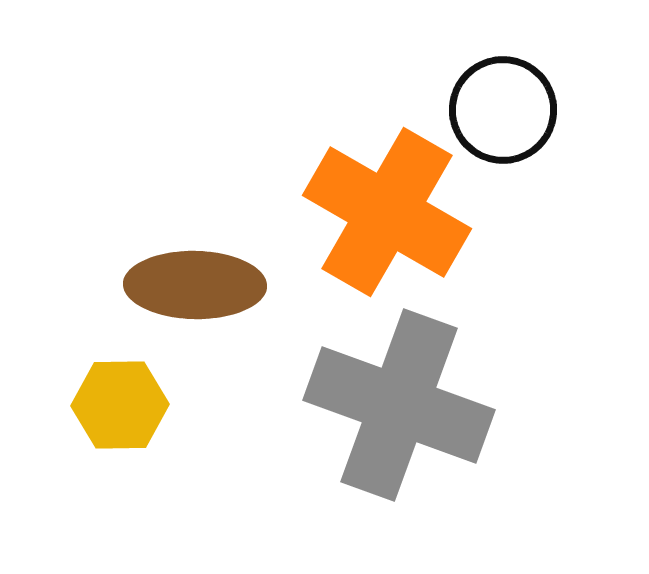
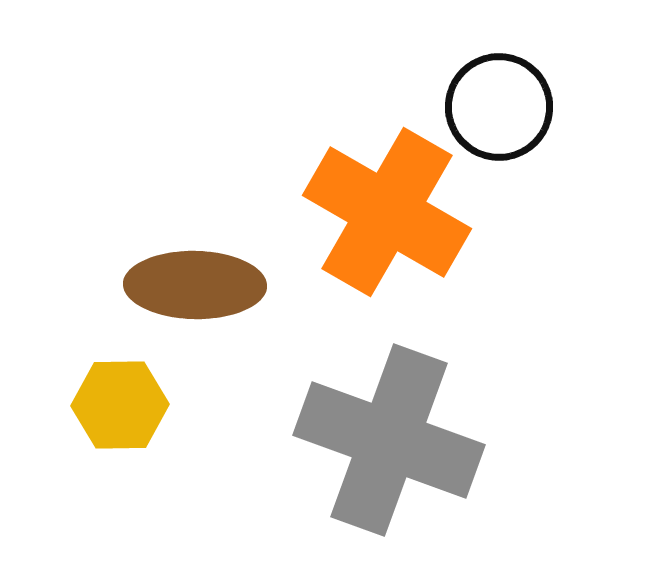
black circle: moved 4 px left, 3 px up
gray cross: moved 10 px left, 35 px down
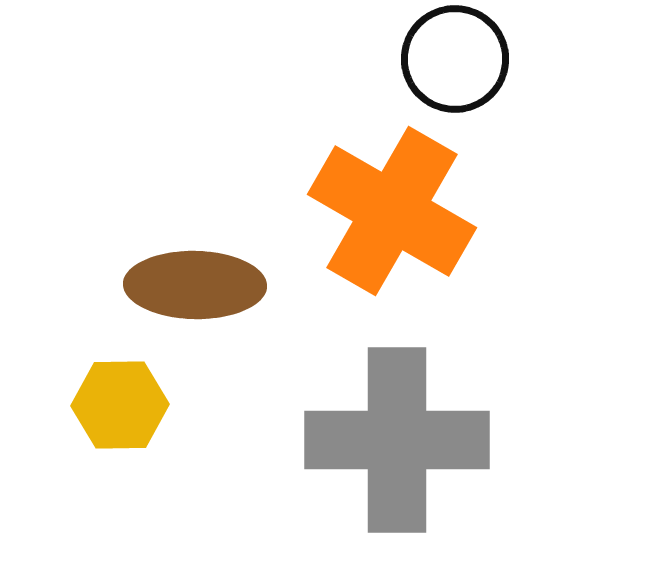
black circle: moved 44 px left, 48 px up
orange cross: moved 5 px right, 1 px up
gray cross: moved 8 px right; rotated 20 degrees counterclockwise
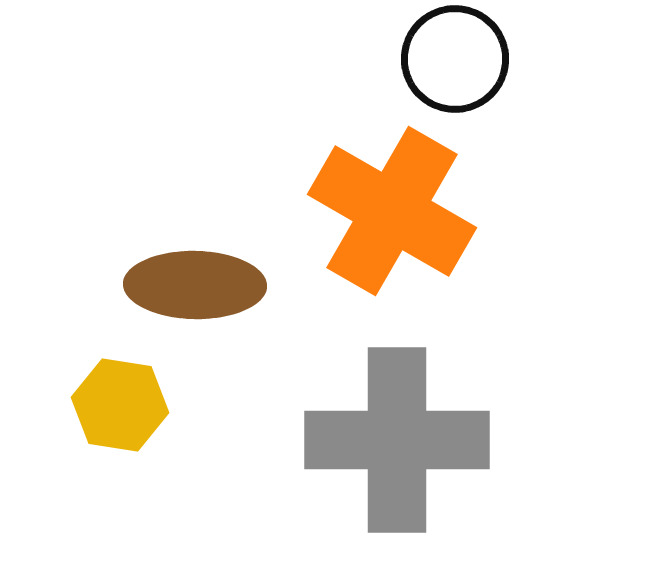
yellow hexagon: rotated 10 degrees clockwise
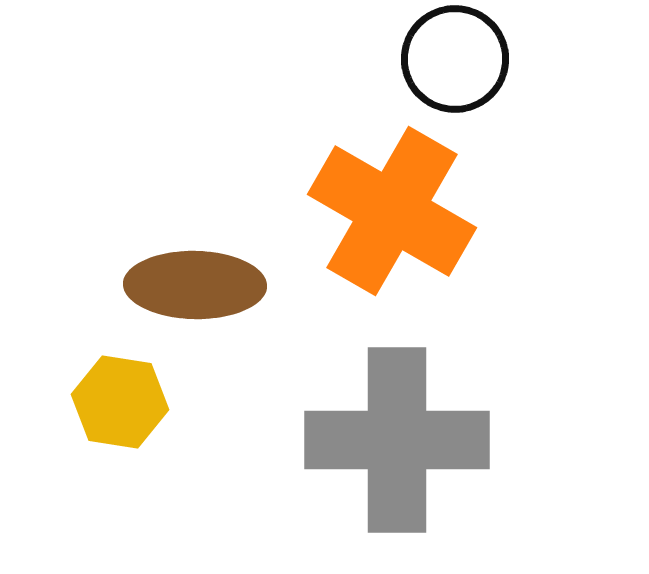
yellow hexagon: moved 3 px up
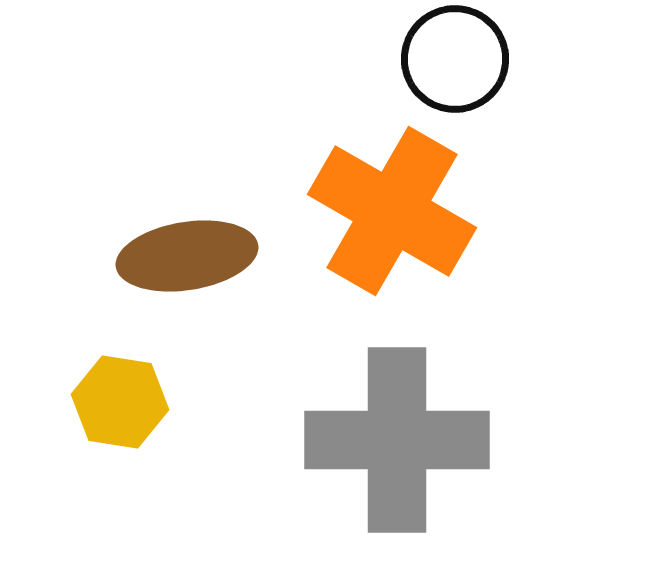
brown ellipse: moved 8 px left, 29 px up; rotated 10 degrees counterclockwise
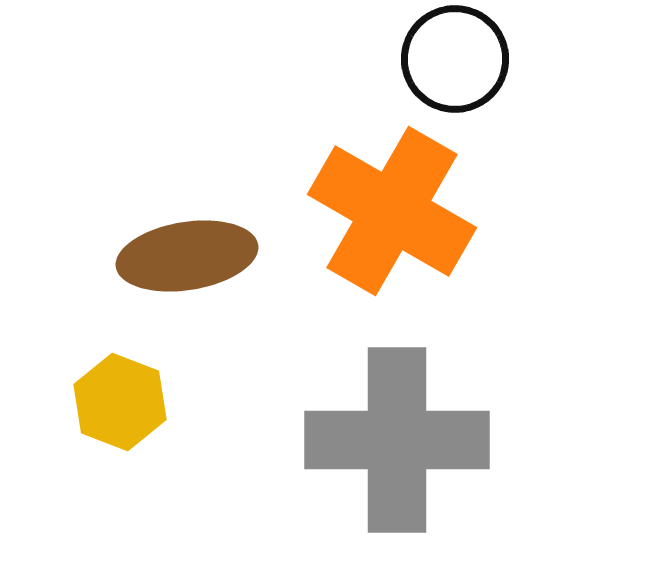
yellow hexagon: rotated 12 degrees clockwise
